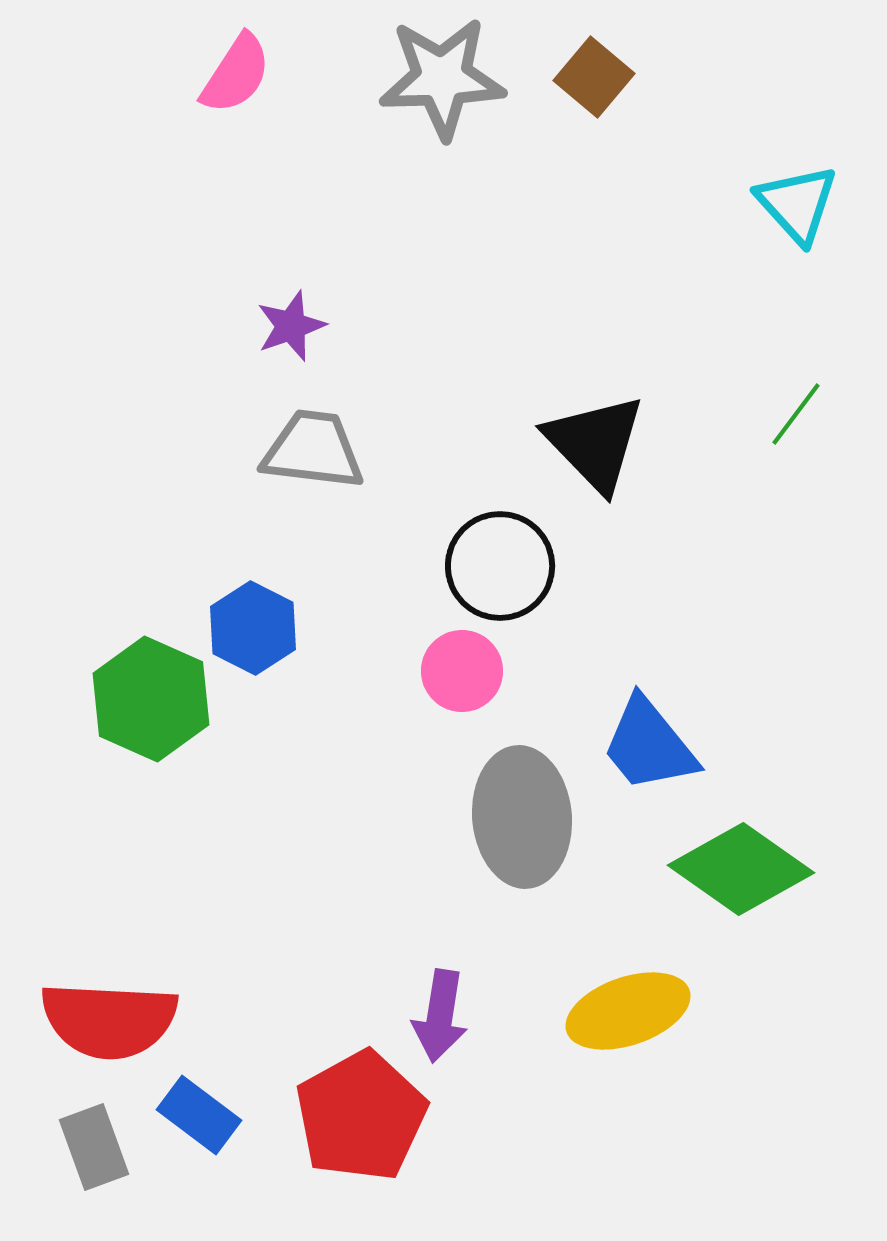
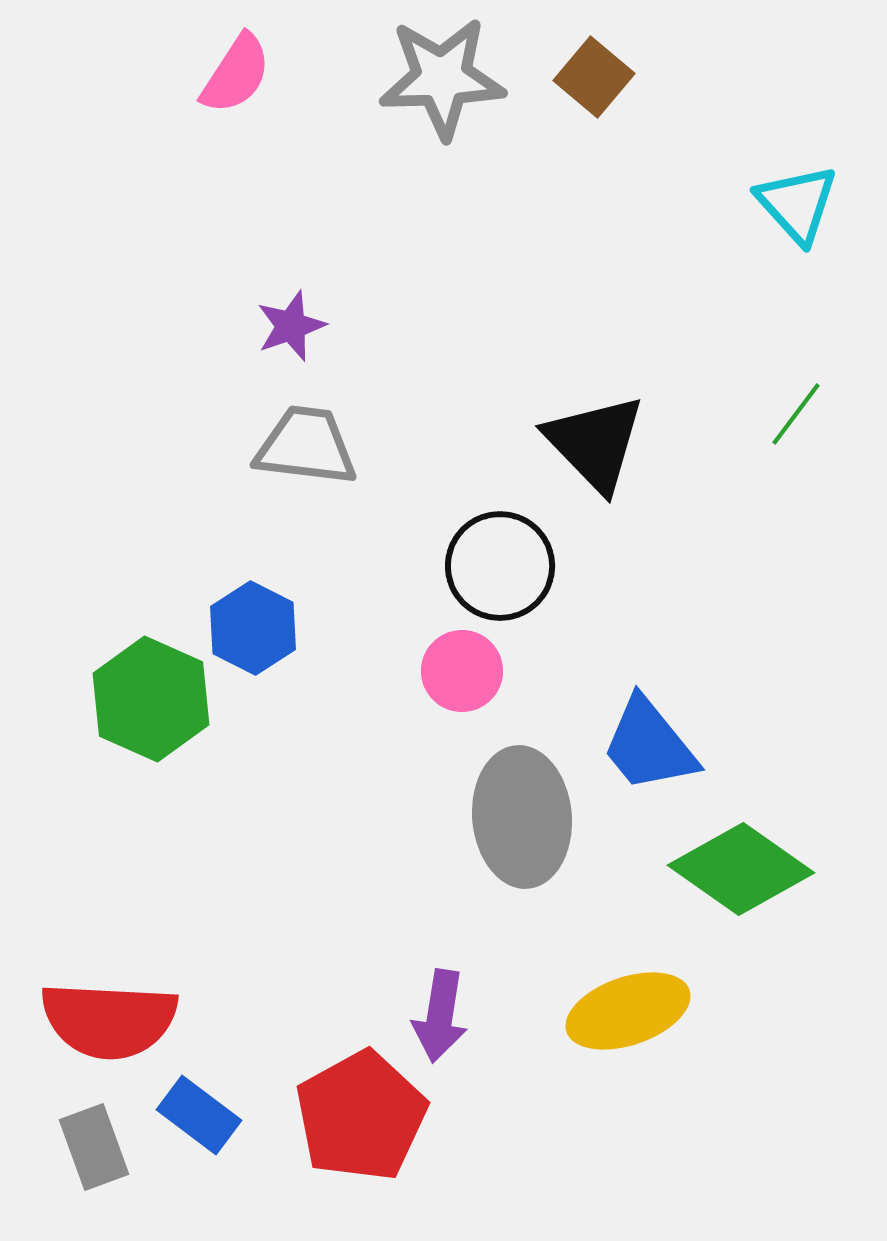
gray trapezoid: moved 7 px left, 4 px up
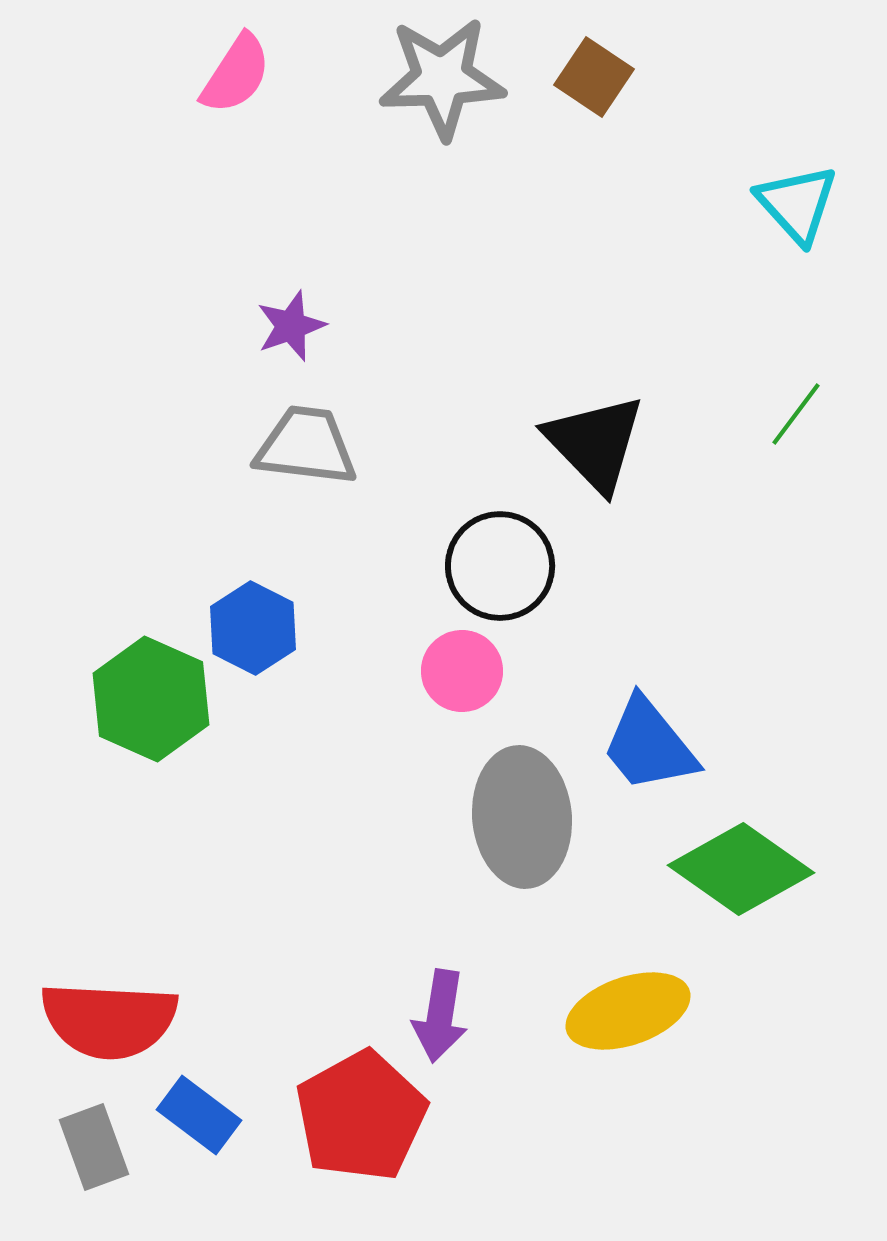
brown square: rotated 6 degrees counterclockwise
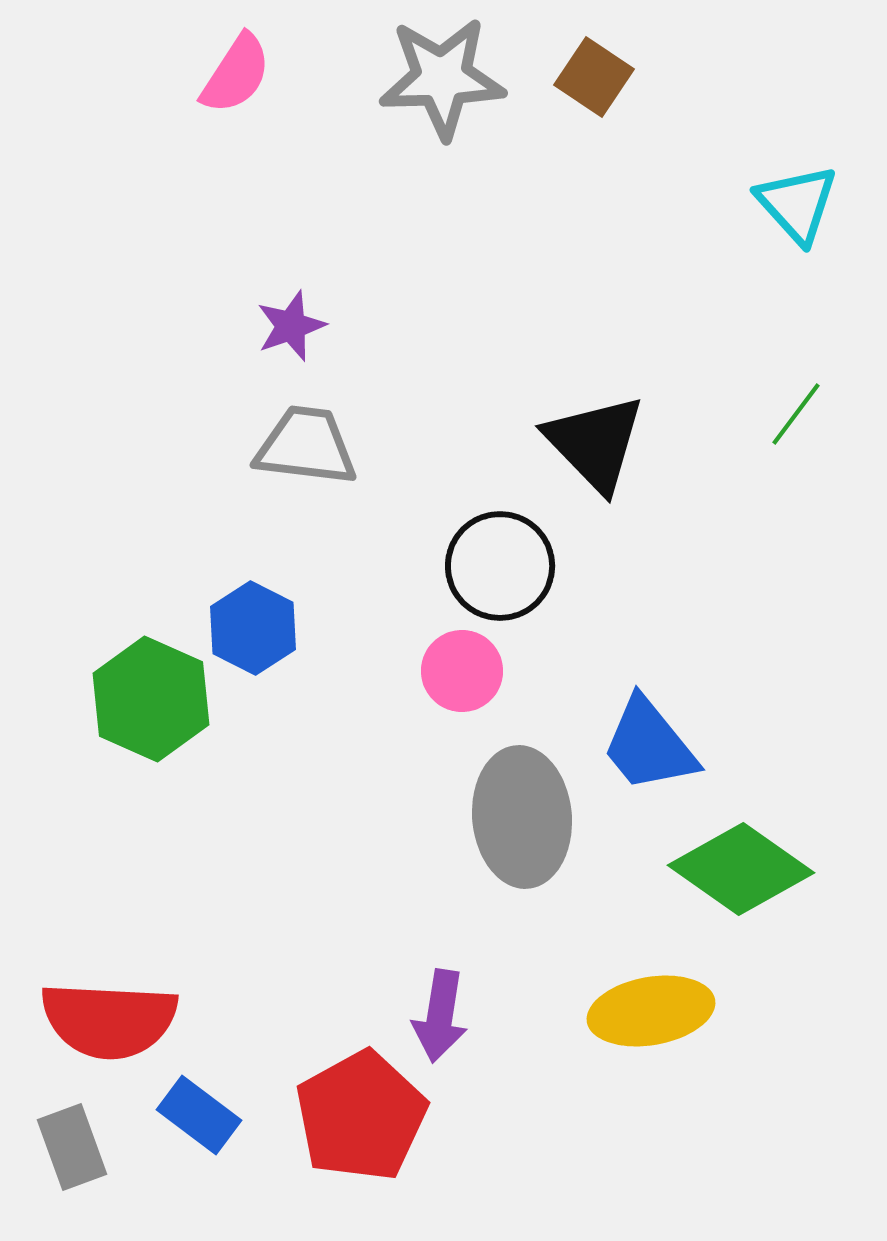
yellow ellipse: moved 23 px right; rotated 9 degrees clockwise
gray rectangle: moved 22 px left
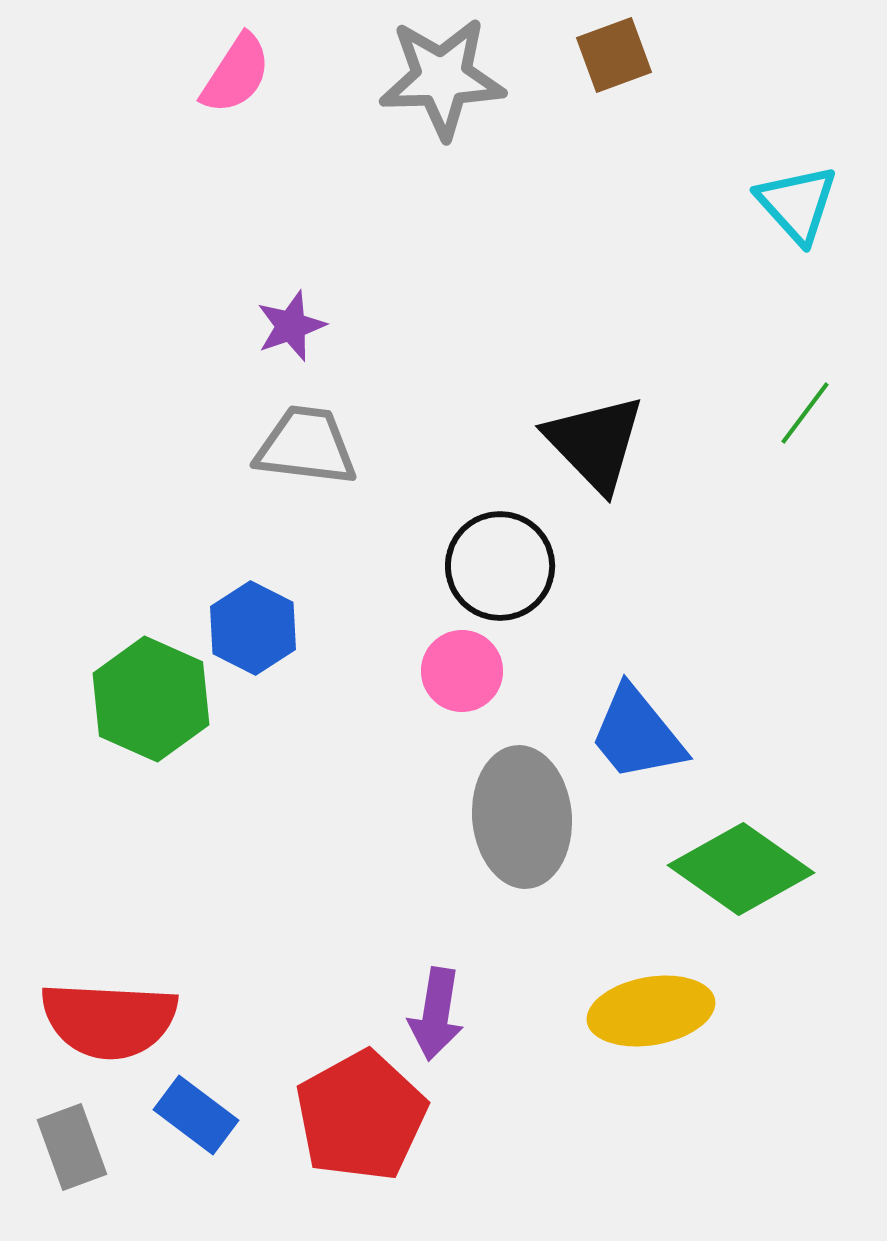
brown square: moved 20 px right, 22 px up; rotated 36 degrees clockwise
green line: moved 9 px right, 1 px up
blue trapezoid: moved 12 px left, 11 px up
purple arrow: moved 4 px left, 2 px up
blue rectangle: moved 3 px left
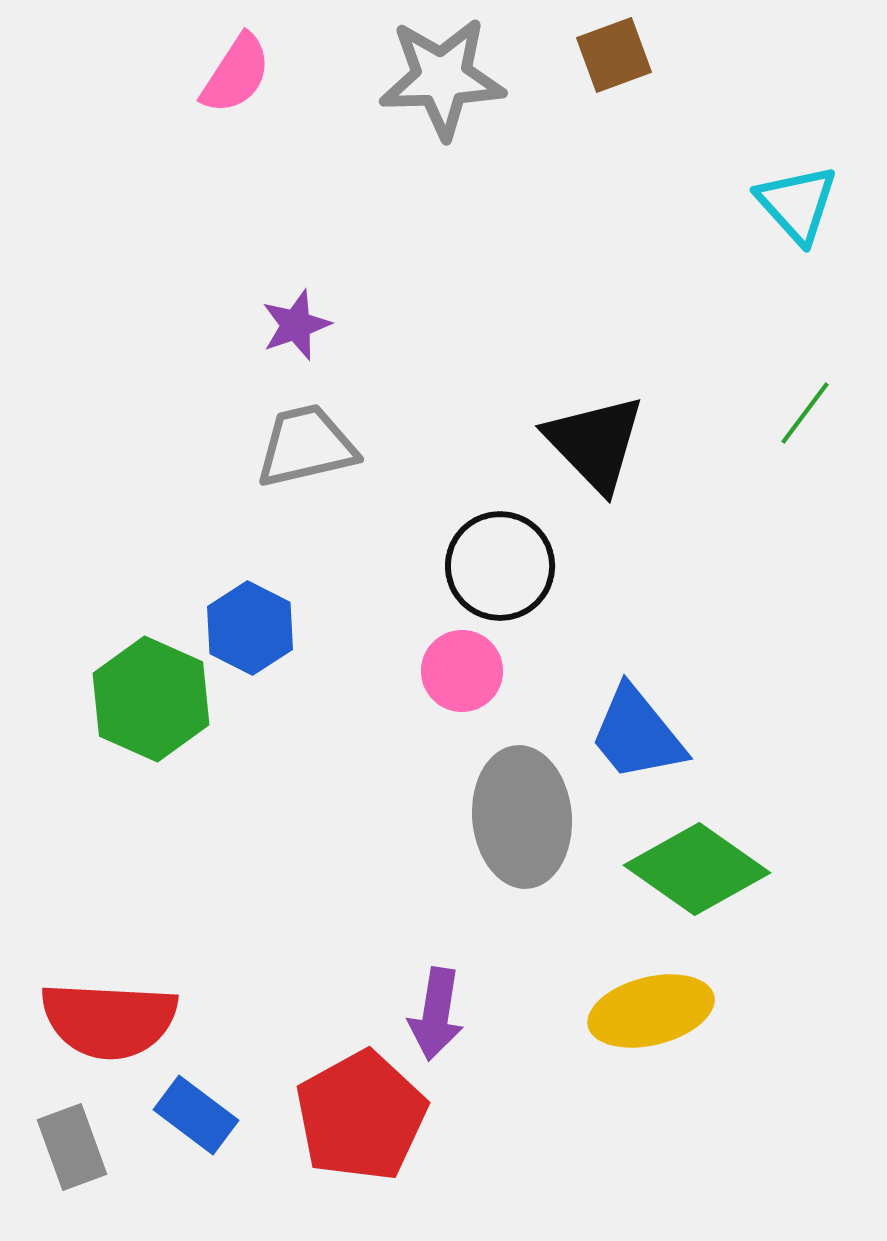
purple star: moved 5 px right, 1 px up
gray trapezoid: rotated 20 degrees counterclockwise
blue hexagon: moved 3 px left
green diamond: moved 44 px left
yellow ellipse: rotated 4 degrees counterclockwise
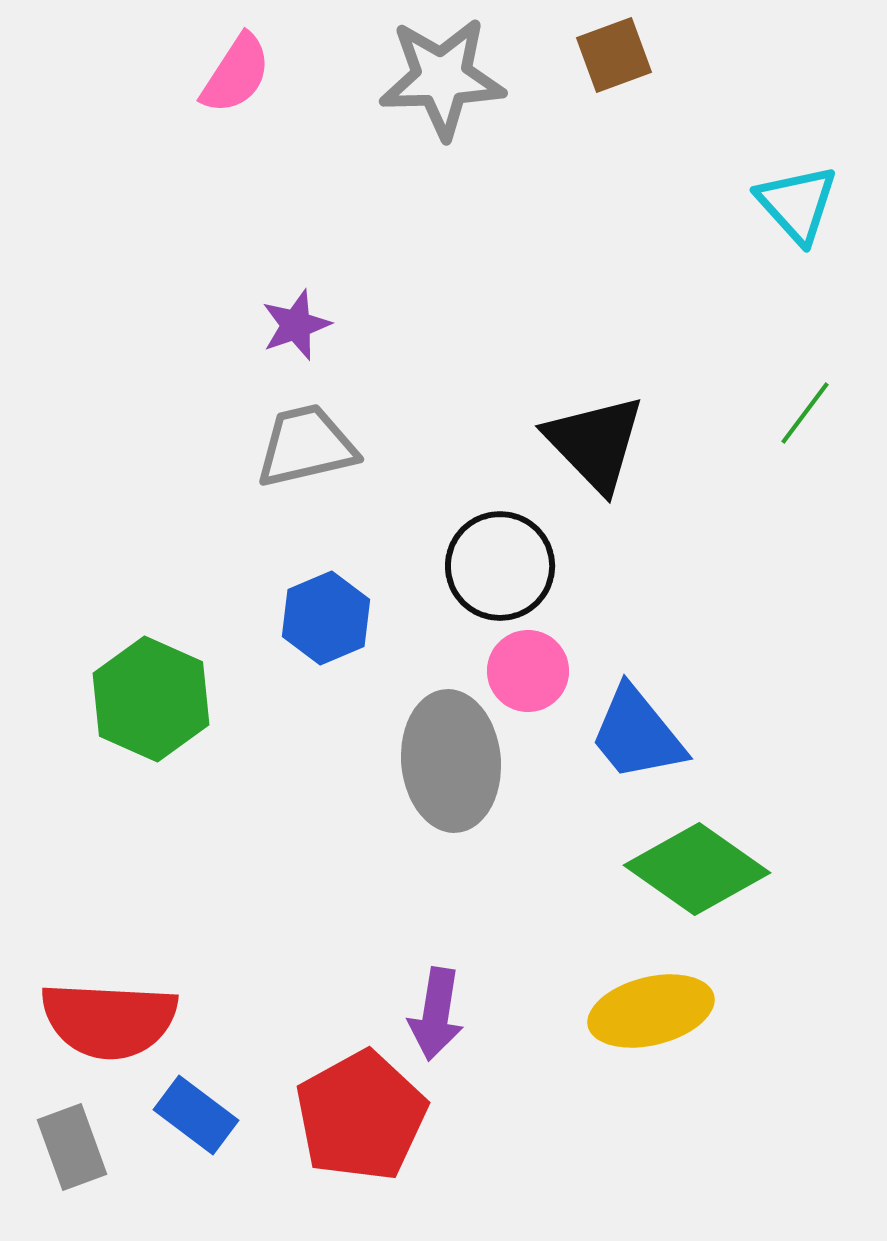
blue hexagon: moved 76 px right, 10 px up; rotated 10 degrees clockwise
pink circle: moved 66 px right
gray ellipse: moved 71 px left, 56 px up
